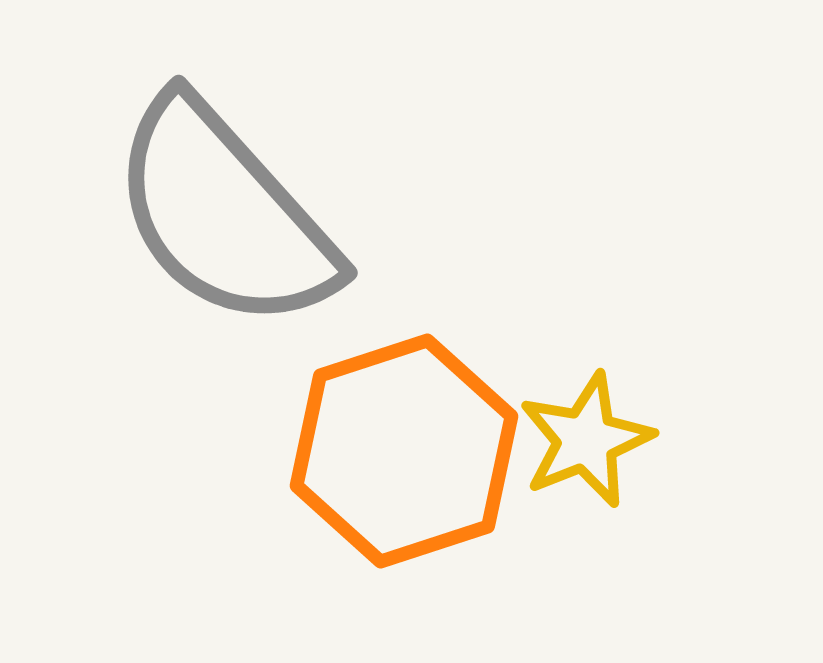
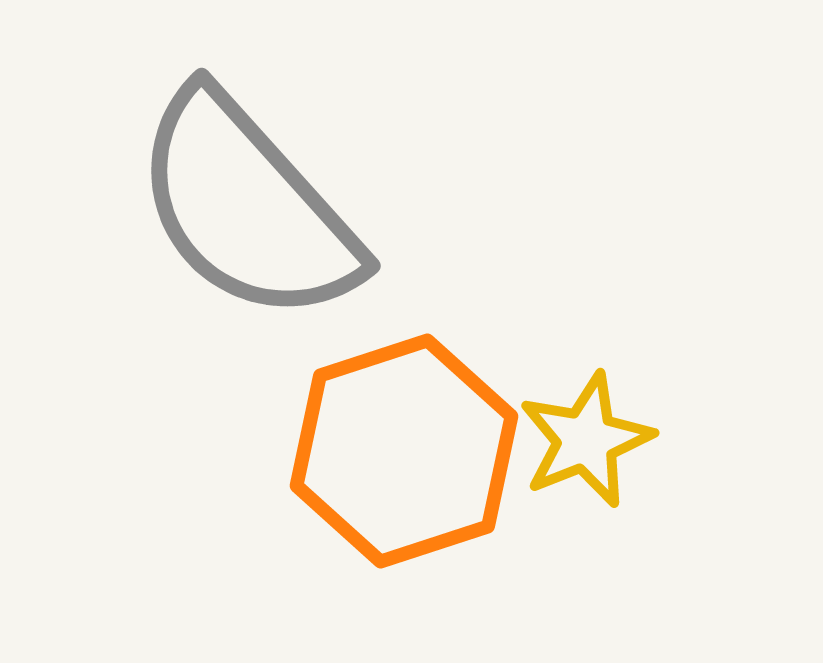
gray semicircle: moved 23 px right, 7 px up
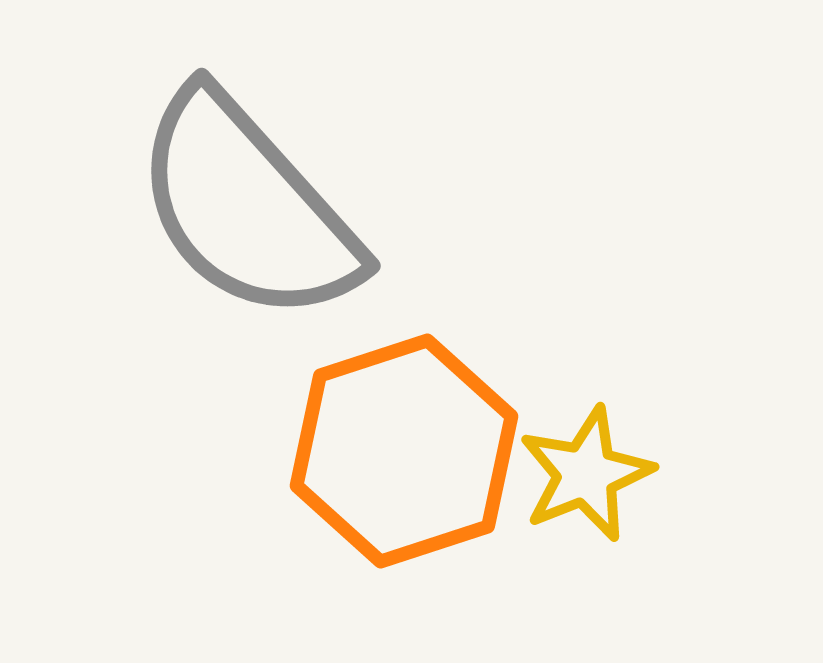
yellow star: moved 34 px down
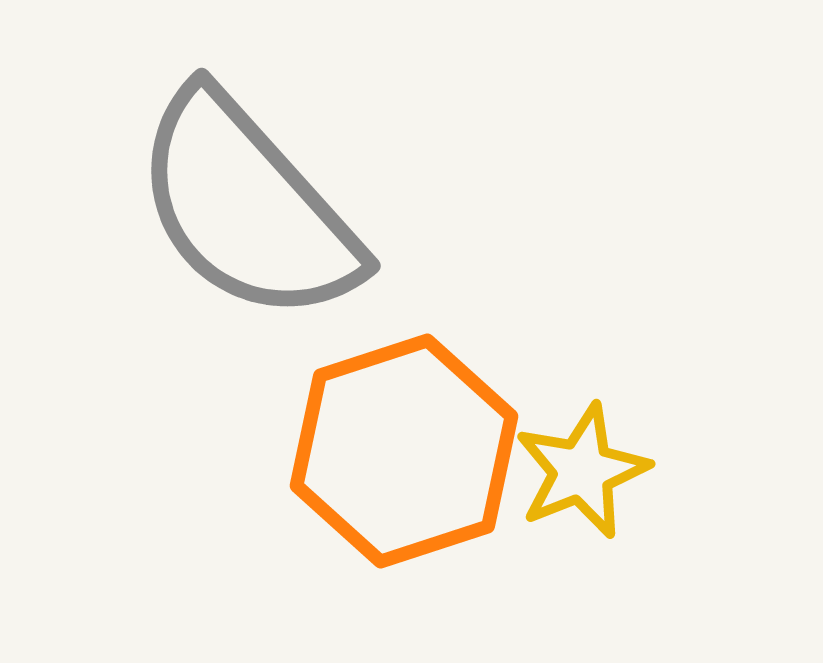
yellow star: moved 4 px left, 3 px up
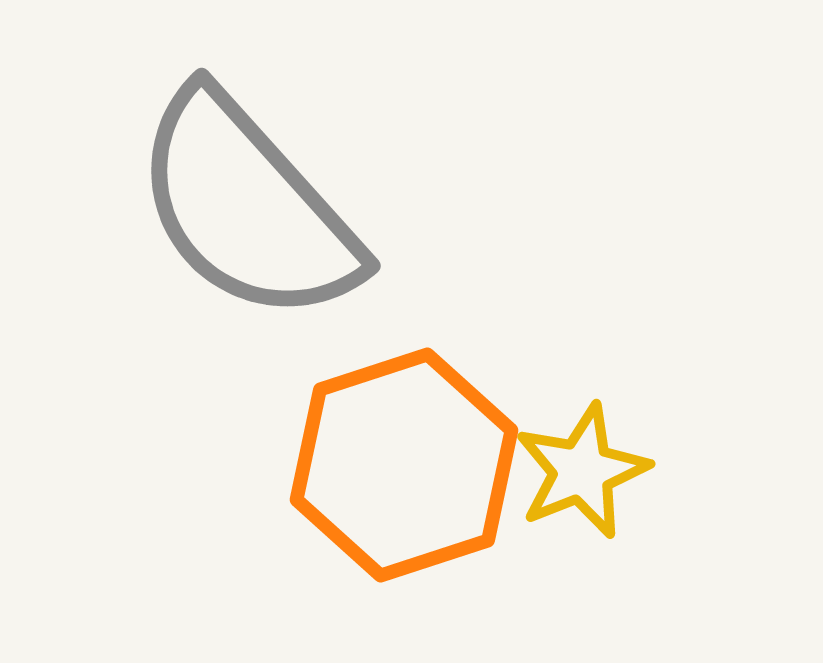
orange hexagon: moved 14 px down
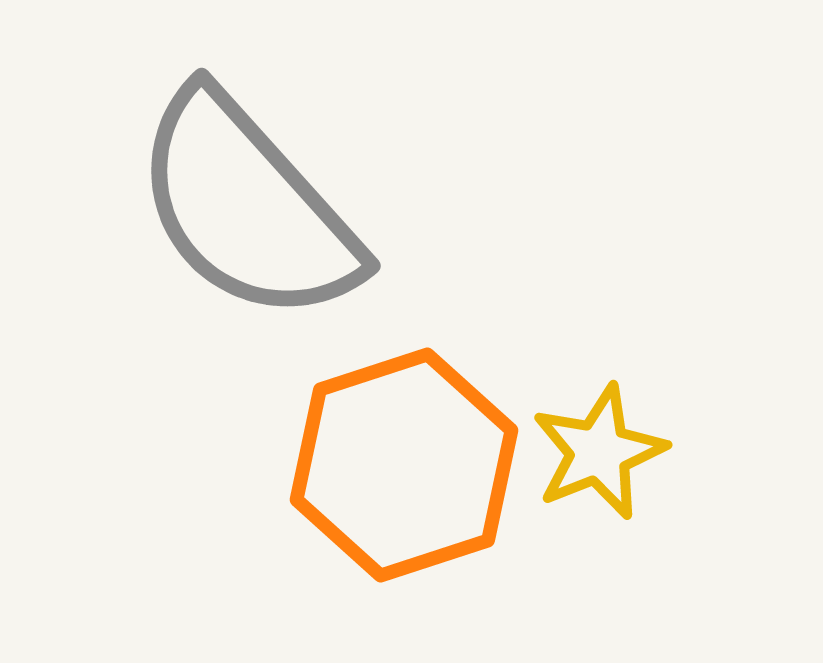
yellow star: moved 17 px right, 19 px up
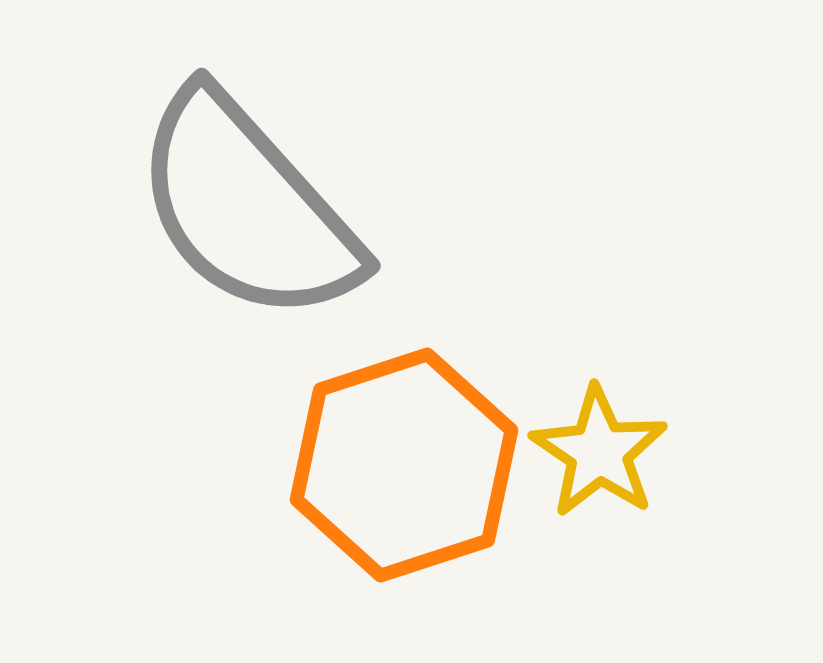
yellow star: rotated 16 degrees counterclockwise
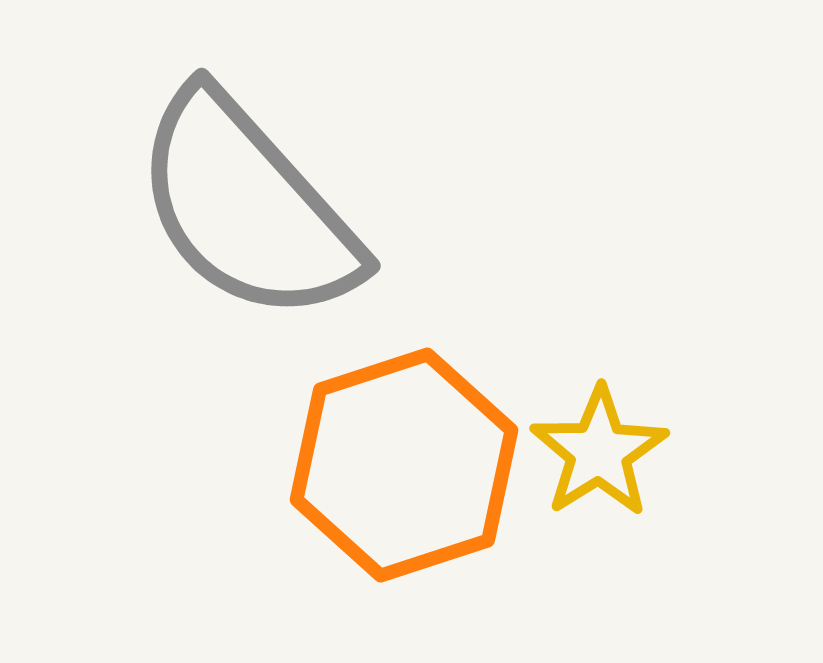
yellow star: rotated 6 degrees clockwise
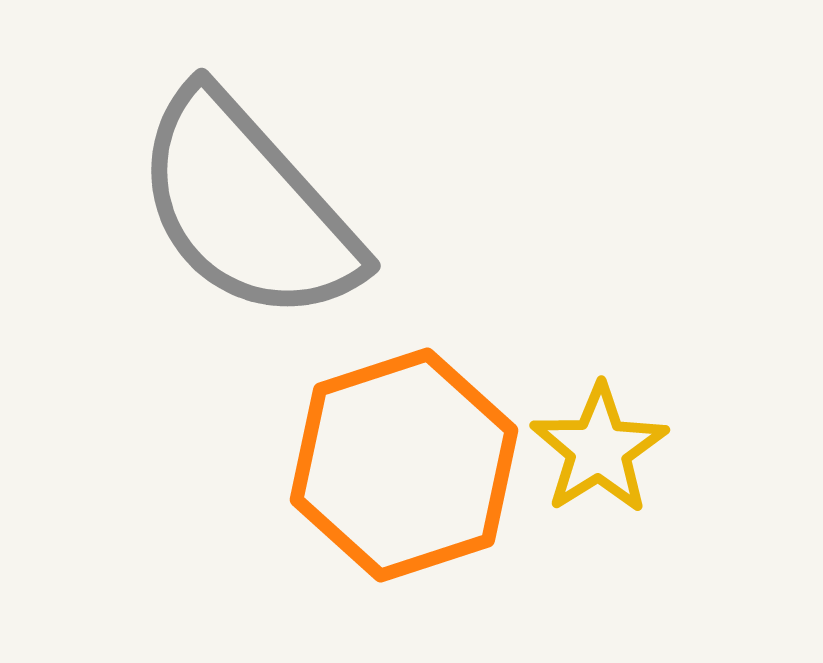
yellow star: moved 3 px up
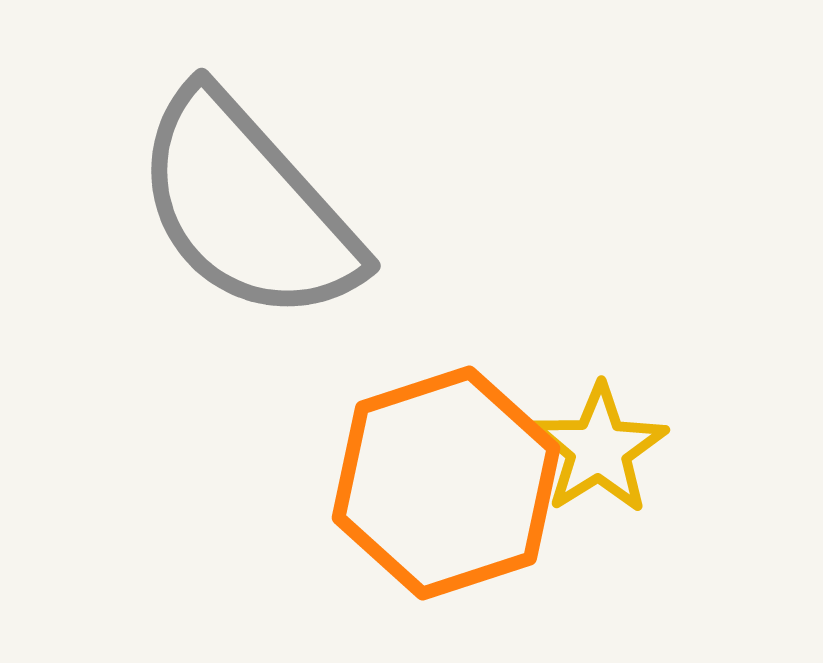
orange hexagon: moved 42 px right, 18 px down
